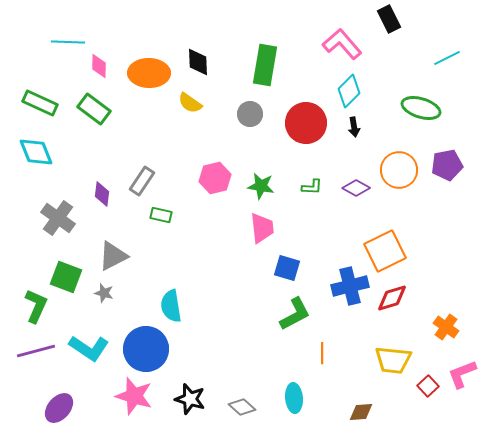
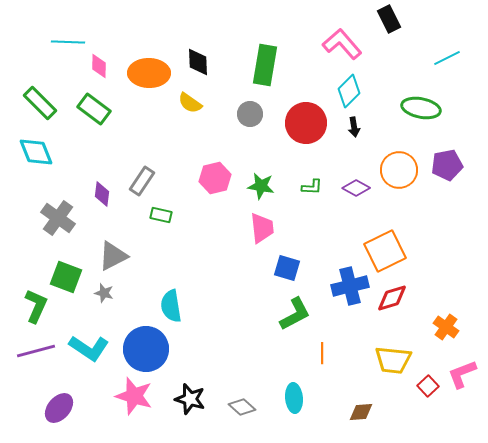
green rectangle at (40, 103): rotated 20 degrees clockwise
green ellipse at (421, 108): rotated 6 degrees counterclockwise
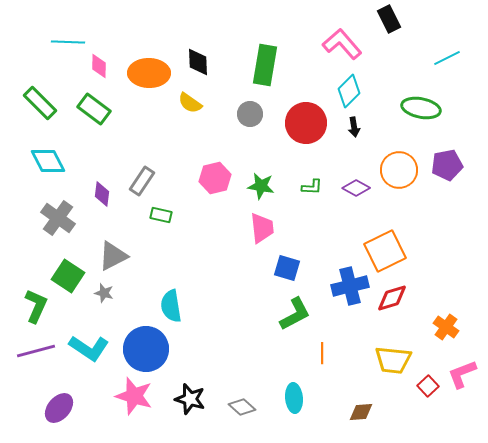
cyan diamond at (36, 152): moved 12 px right, 9 px down; rotated 6 degrees counterclockwise
green square at (66, 277): moved 2 px right, 1 px up; rotated 12 degrees clockwise
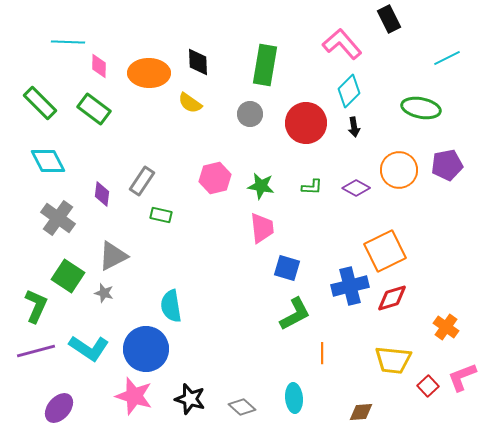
pink L-shape at (462, 374): moved 3 px down
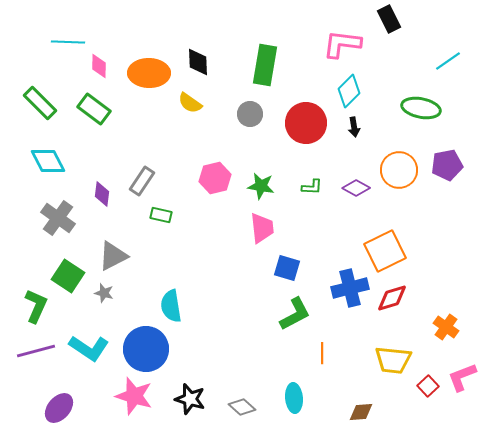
pink L-shape at (342, 44): rotated 42 degrees counterclockwise
cyan line at (447, 58): moved 1 px right, 3 px down; rotated 8 degrees counterclockwise
blue cross at (350, 286): moved 2 px down
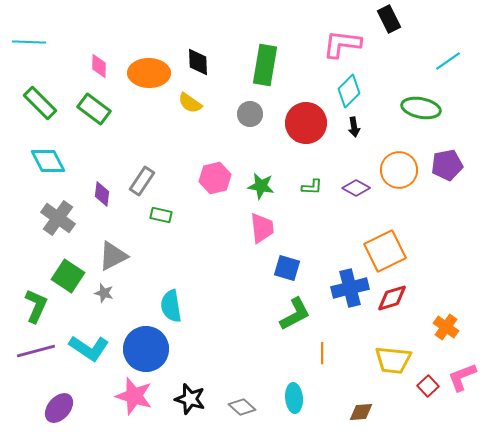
cyan line at (68, 42): moved 39 px left
